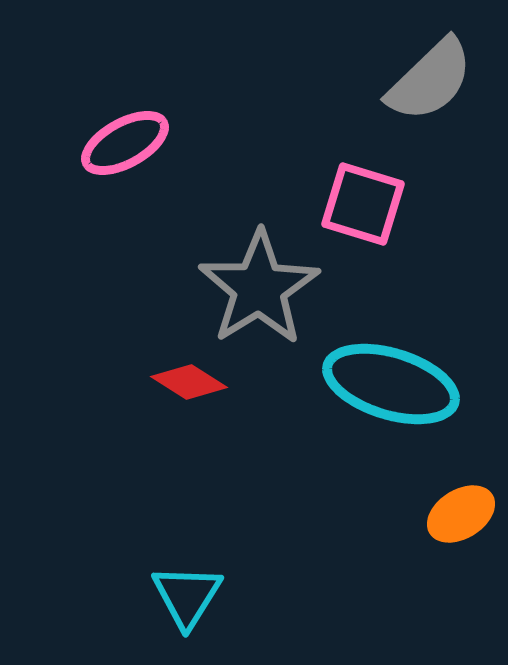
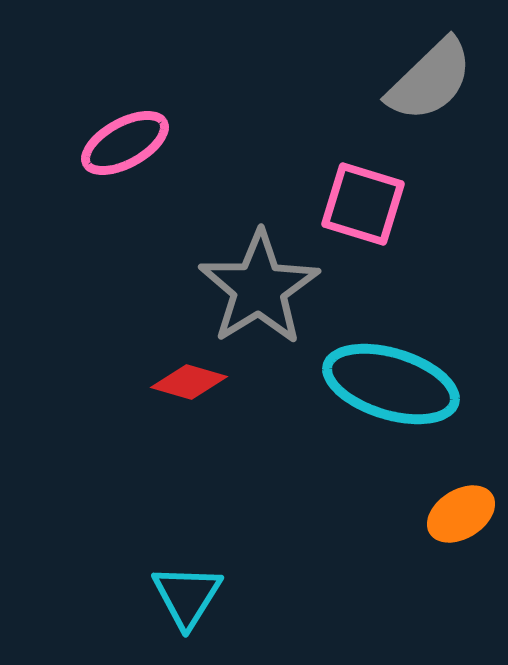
red diamond: rotated 16 degrees counterclockwise
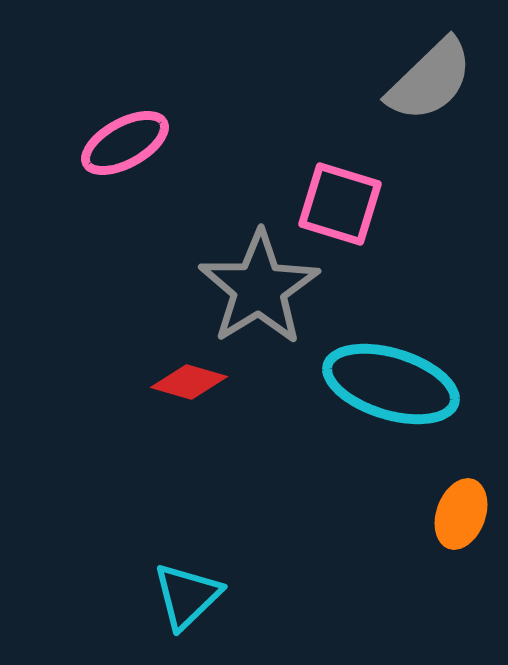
pink square: moved 23 px left
orange ellipse: rotated 38 degrees counterclockwise
cyan triangle: rotated 14 degrees clockwise
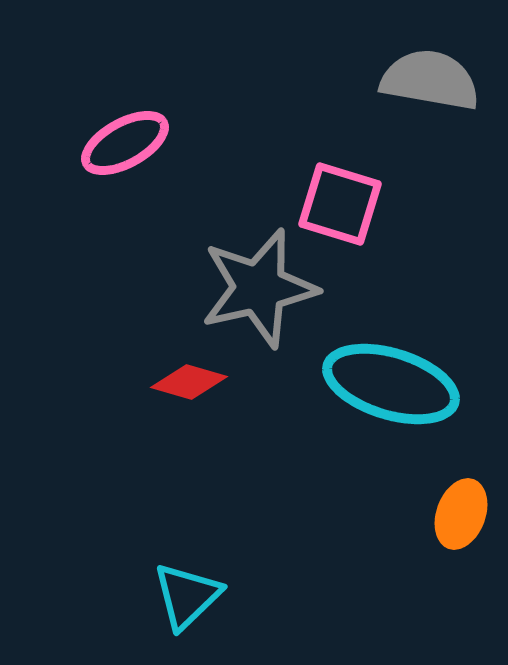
gray semicircle: rotated 126 degrees counterclockwise
gray star: rotated 19 degrees clockwise
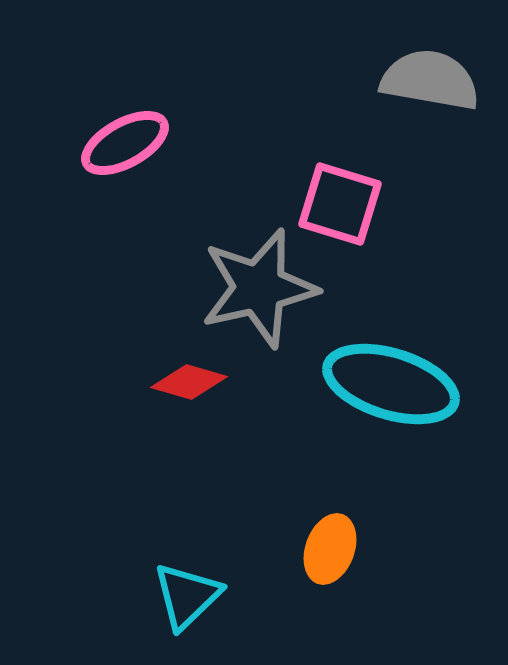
orange ellipse: moved 131 px left, 35 px down
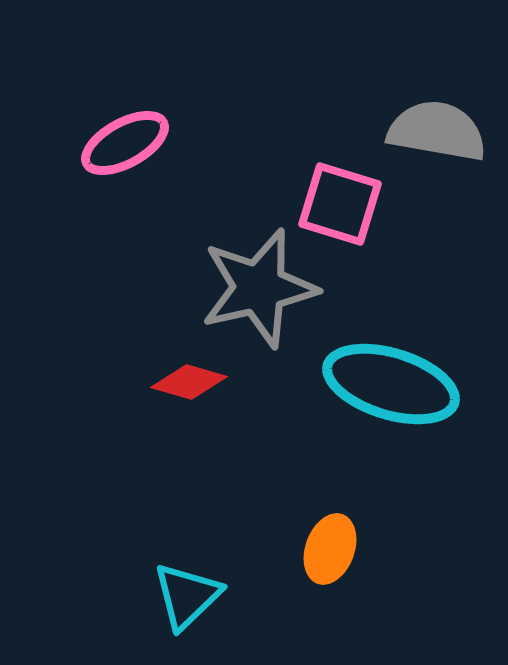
gray semicircle: moved 7 px right, 51 px down
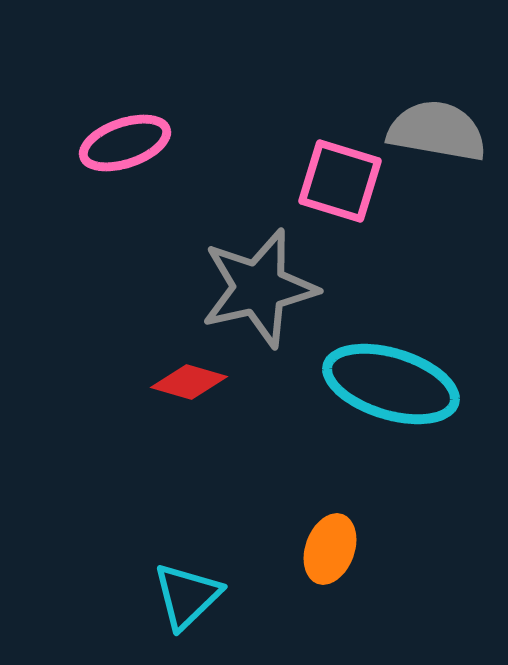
pink ellipse: rotated 10 degrees clockwise
pink square: moved 23 px up
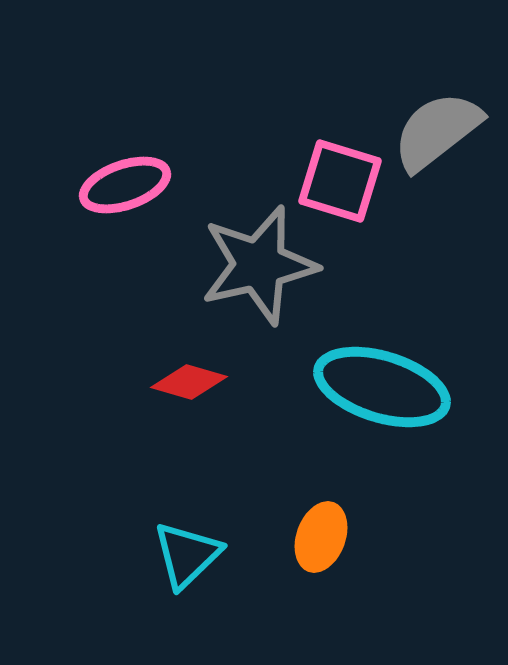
gray semicircle: rotated 48 degrees counterclockwise
pink ellipse: moved 42 px down
gray star: moved 23 px up
cyan ellipse: moved 9 px left, 3 px down
orange ellipse: moved 9 px left, 12 px up
cyan triangle: moved 41 px up
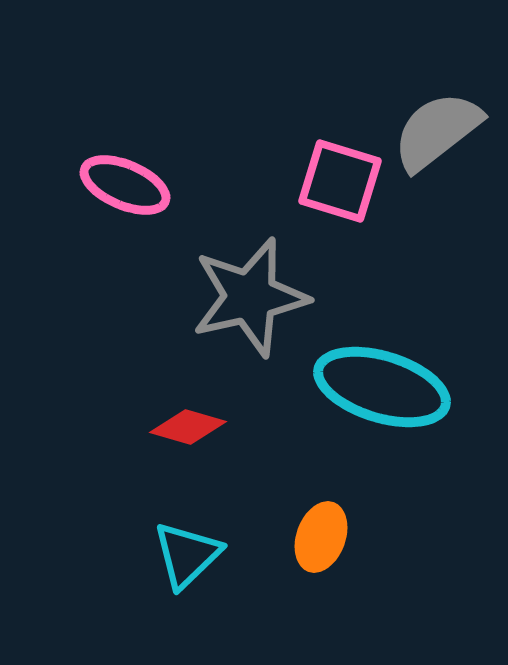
pink ellipse: rotated 42 degrees clockwise
gray star: moved 9 px left, 32 px down
red diamond: moved 1 px left, 45 px down
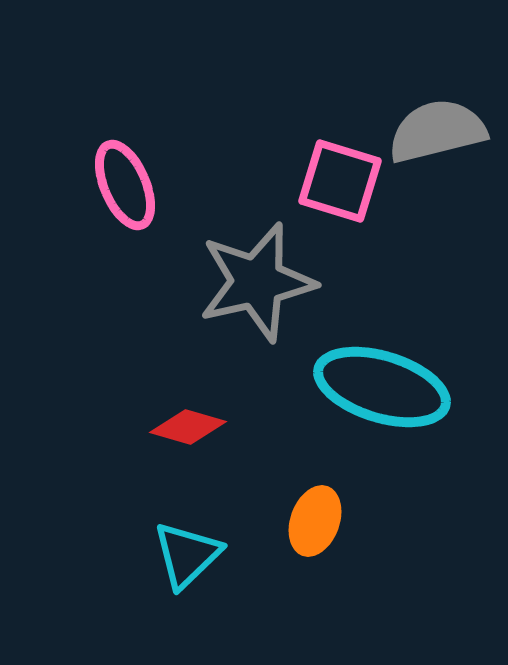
gray semicircle: rotated 24 degrees clockwise
pink ellipse: rotated 44 degrees clockwise
gray star: moved 7 px right, 15 px up
orange ellipse: moved 6 px left, 16 px up
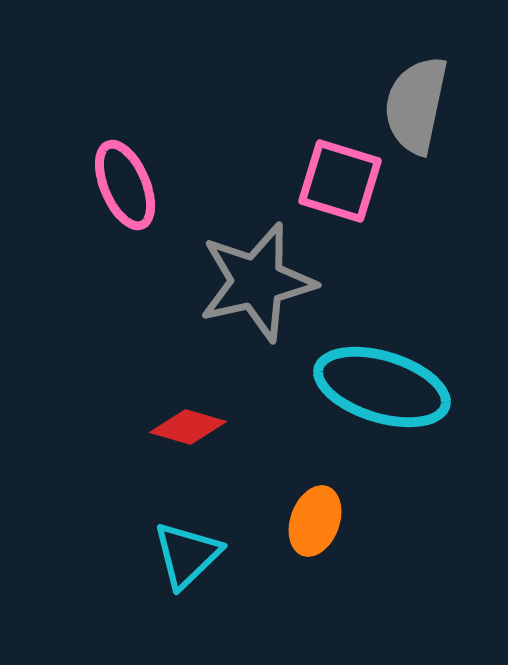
gray semicircle: moved 21 px left, 26 px up; rotated 64 degrees counterclockwise
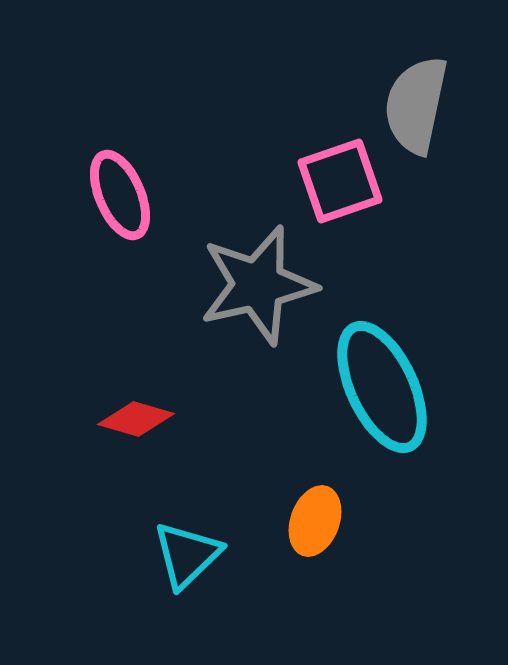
pink square: rotated 36 degrees counterclockwise
pink ellipse: moved 5 px left, 10 px down
gray star: moved 1 px right, 3 px down
cyan ellipse: rotated 48 degrees clockwise
red diamond: moved 52 px left, 8 px up
